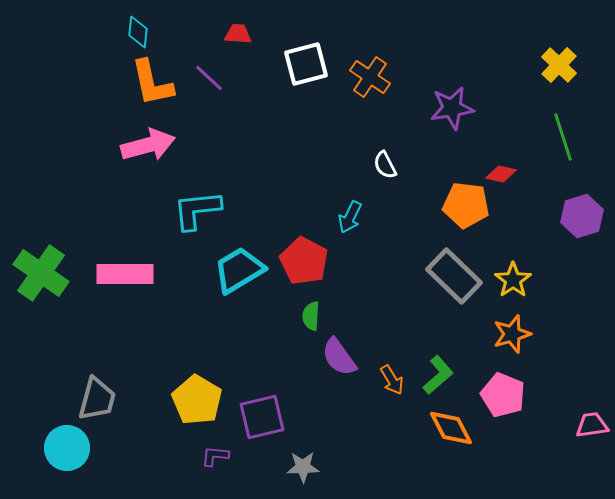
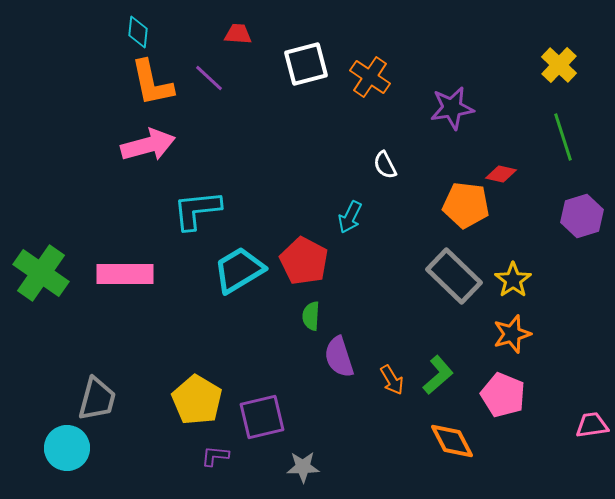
purple semicircle: rotated 18 degrees clockwise
orange diamond: moved 1 px right, 13 px down
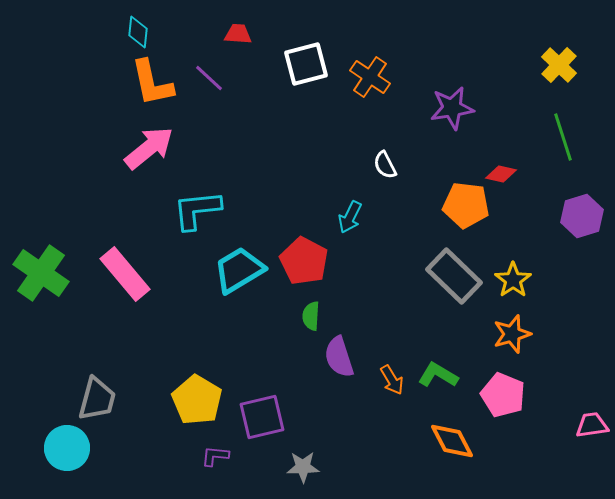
pink arrow: moved 1 px right, 3 px down; rotated 24 degrees counterclockwise
pink rectangle: rotated 50 degrees clockwise
green L-shape: rotated 108 degrees counterclockwise
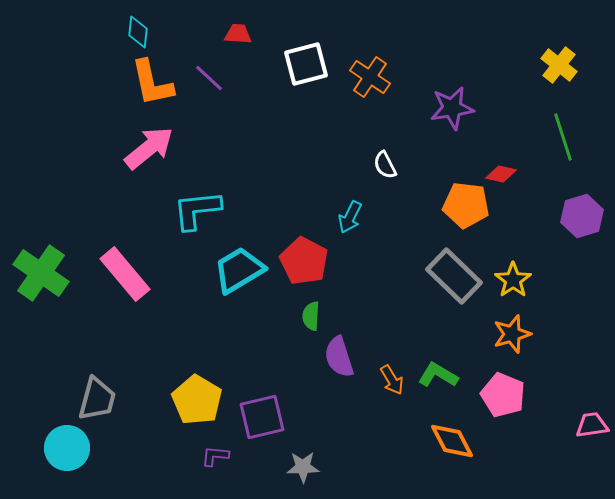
yellow cross: rotated 6 degrees counterclockwise
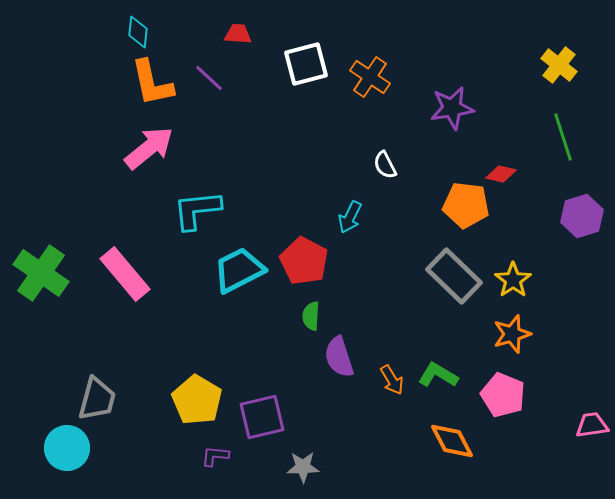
cyan trapezoid: rotated 4 degrees clockwise
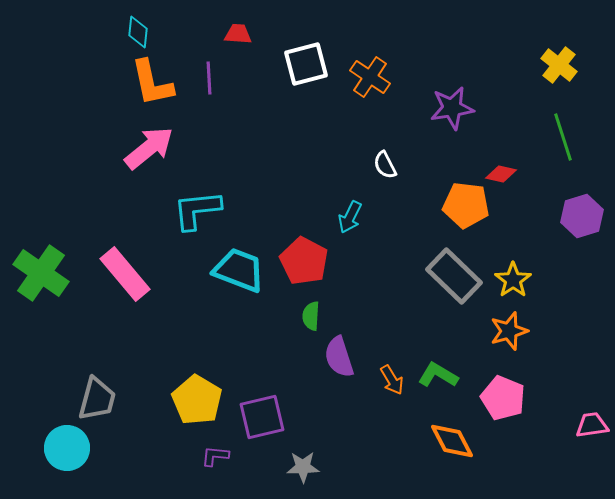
purple line: rotated 44 degrees clockwise
cyan trapezoid: rotated 48 degrees clockwise
orange star: moved 3 px left, 3 px up
pink pentagon: moved 3 px down
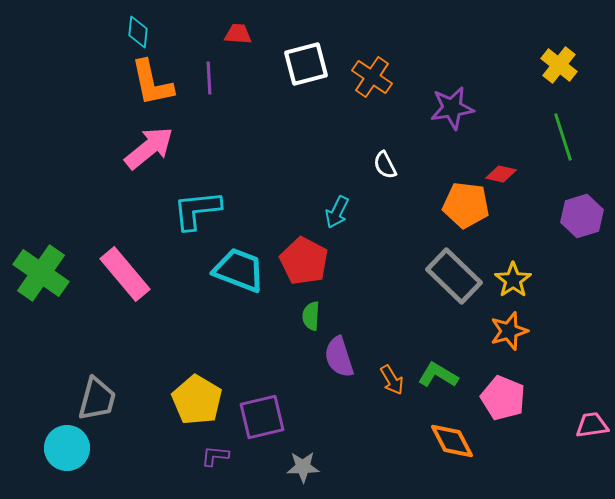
orange cross: moved 2 px right
cyan arrow: moved 13 px left, 5 px up
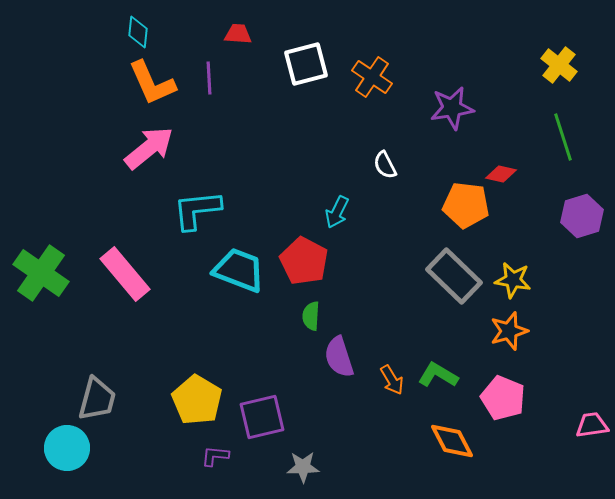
orange L-shape: rotated 12 degrees counterclockwise
yellow star: rotated 27 degrees counterclockwise
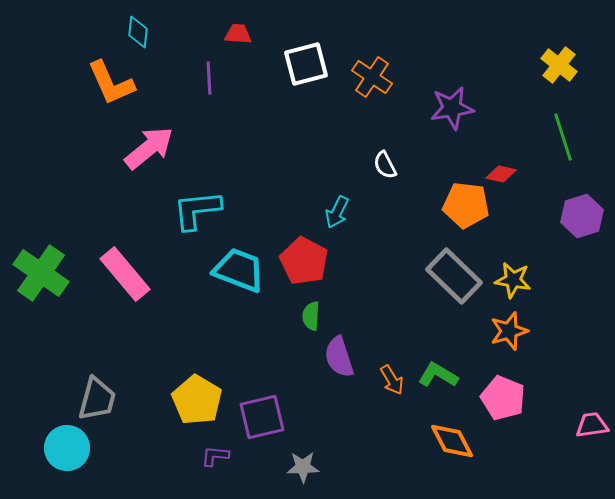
orange L-shape: moved 41 px left
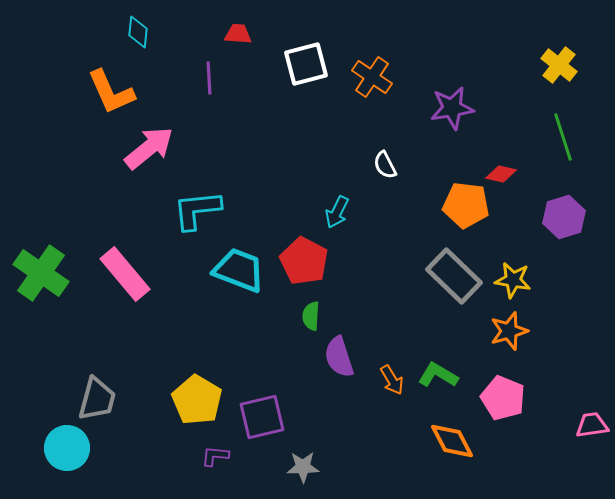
orange L-shape: moved 9 px down
purple hexagon: moved 18 px left, 1 px down
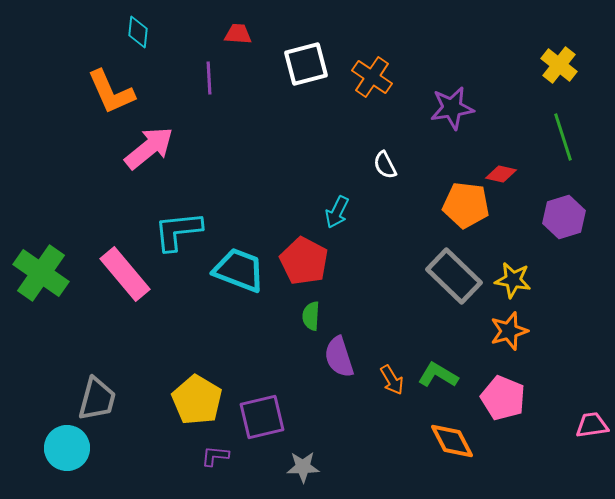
cyan L-shape: moved 19 px left, 21 px down
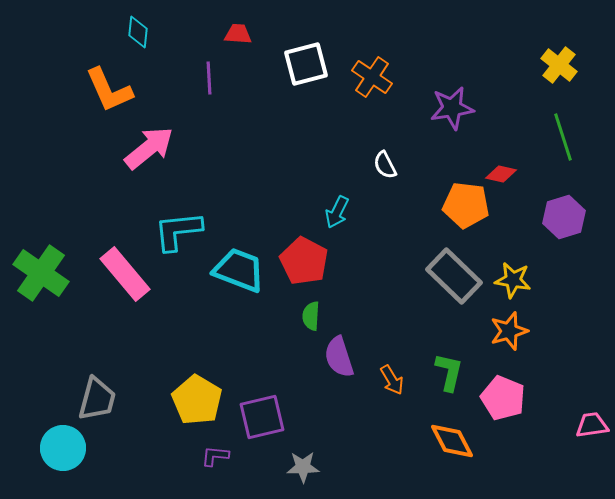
orange L-shape: moved 2 px left, 2 px up
green L-shape: moved 11 px right, 3 px up; rotated 72 degrees clockwise
cyan circle: moved 4 px left
